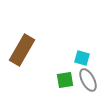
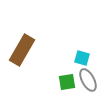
green square: moved 2 px right, 2 px down
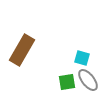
gray ellipse: rotated 10 degrees counterclockwise
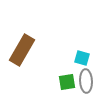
gray ellipse: moved 2 px left, 1 px down; rotated 35 degrees clockwise
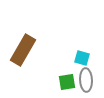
brown rectangle: moved 1 px right
gray ellipse: moved 1 px up
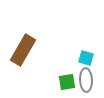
cyan square: moved 4 px right
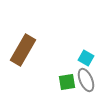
cyan square: rotated 14 degrees clockwise
gray ellipse: rotated 20 degrees counterclockwise
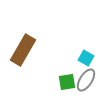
gray ellipse: rotated 55 degrees clockwise
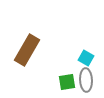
brown rectangle: moved 4 px right
gray ellipse: rotated 35 degrees counterclockwise
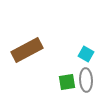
brown rectangle: rotated 32 degrees clockwise
cyan square: moved 4 px up
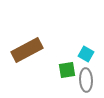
green square: moved 12 px up
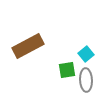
brown rectangle: moved 1 px right, 4 px up
cyan square: rotated 21 degrees clockwise
